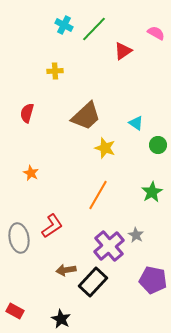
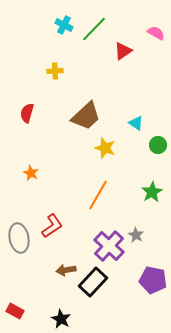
purple cross: rotated 8 degrees counterclockwise
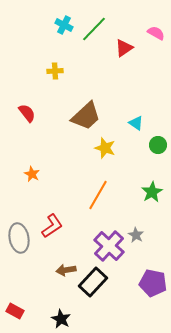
red triangle: moved 1 px right, 3 px up
red semicircle: rotated 126 degrees clockwise
orange star: moved 1 px right, 1 px down
purple pentagon: moved 3 px down
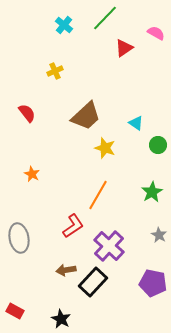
cyan cross: rotated 12 degrees clockwise
green line: moved 11 px right, 11 px up
yellow cross: rotated 21 degrees counterclockwise
red L-shape: moved 21 px right
gray star: moved 23 px right
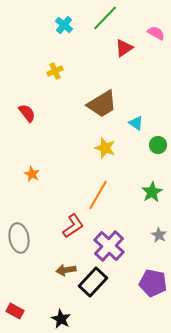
brown trapezoid: moved 16 px right, 12 px up; rotated 12 degrees clockwise
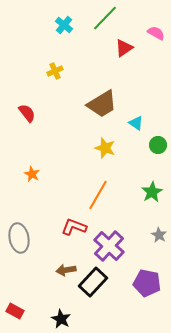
red L-shape: moved 1 px right, 1 px down; rotated 125 degrees counterclockwise
purple pentagon: moved 6 px left
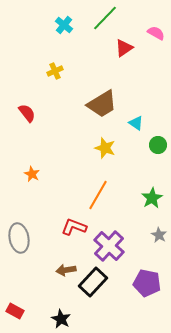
green star: moved 6 px down
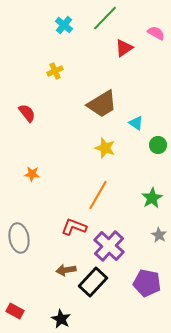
orange star: rotated 21 degrees counterclockwise
